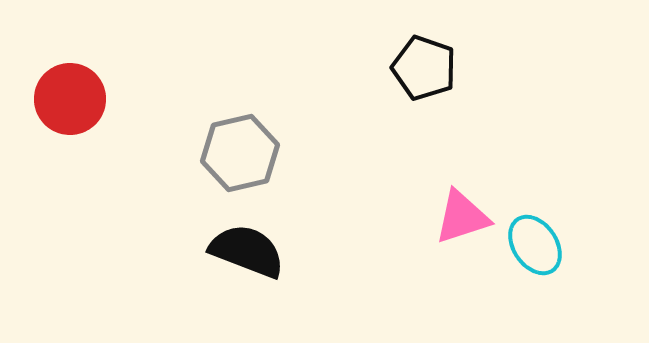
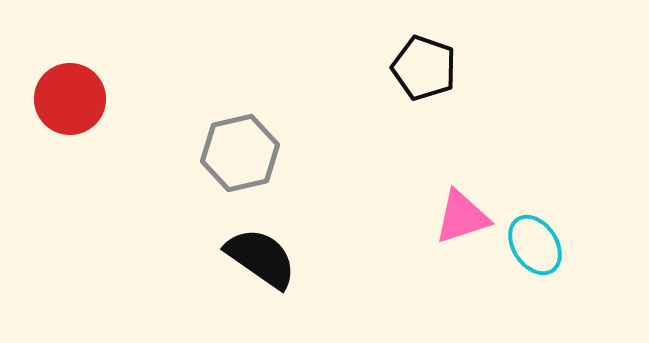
black semicircle: moved 14 px right, 7 px down; rotated 14 degrees clockwise
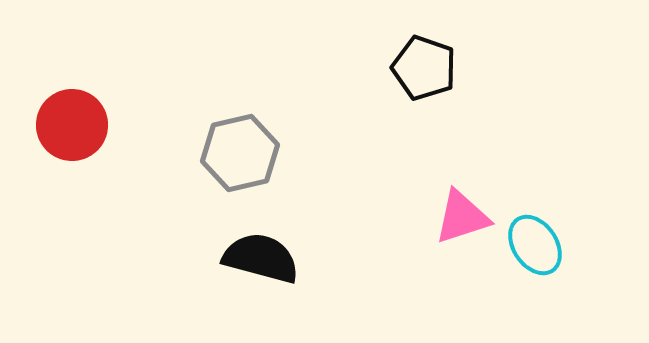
red circle: moved 2 px right, 26 px down
black semicircle: rotated 20 degrees counterclockwise
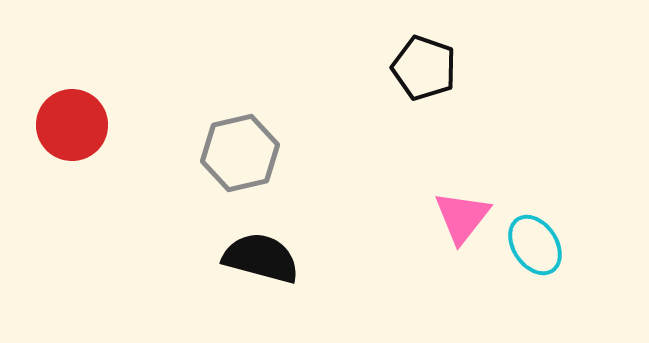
pink triangle: rotated 34 degrees counterclockwise
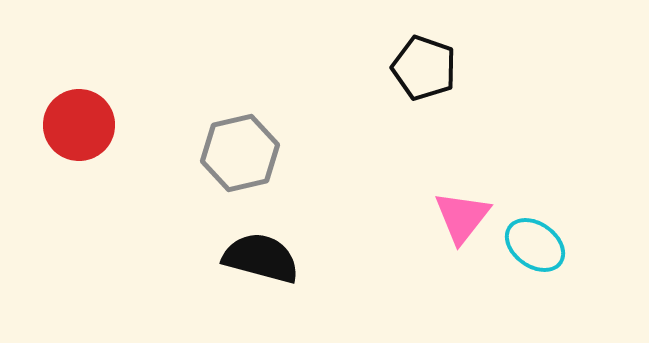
red circle: moved 7 px right
cyan ellipse: rotated 20 degrees counterclockwise
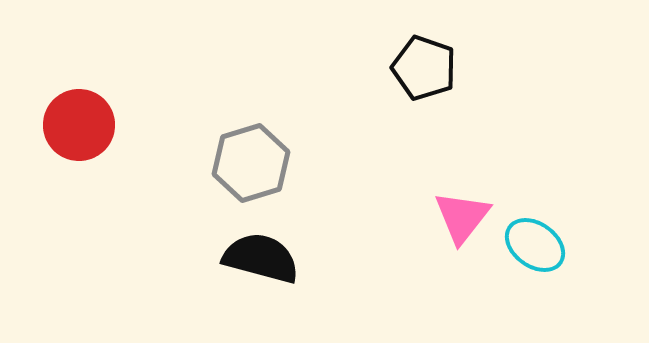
gray hexagon: moved 11 px right, 10 px down; rotated 4 degrees counterclockwise
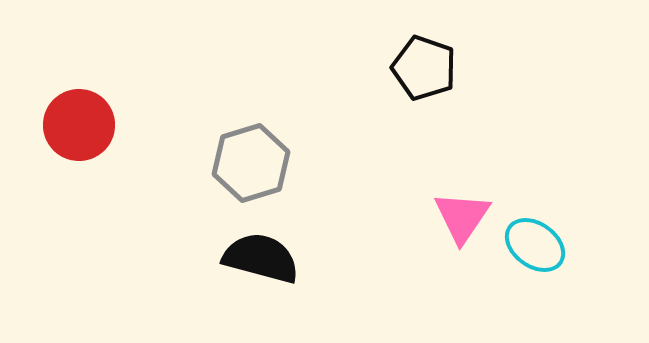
pink triangle: rotated 4 degrees counterclockwise
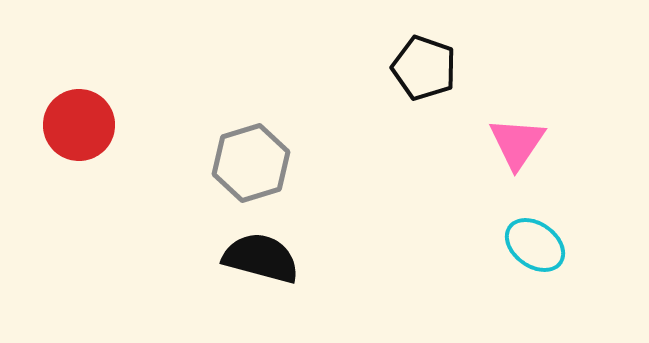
pink triangle: moved 55 px right, 74 px up
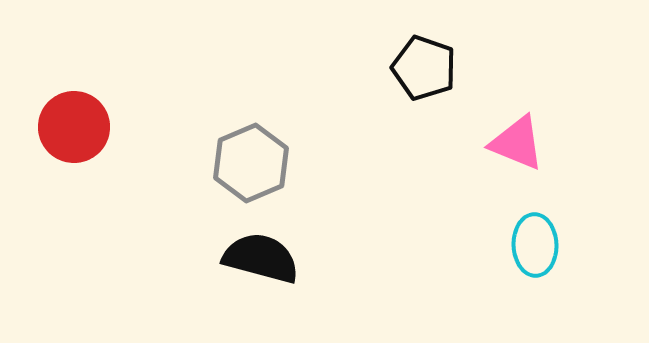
red circle: moved 5 px left, 2 px down
pink triangle: rotated 42 degrees counterclockwise
gray hexagon: rotated 6 degrees counterclockwise
cyan ellipse: rotated 52 degrees clockwise
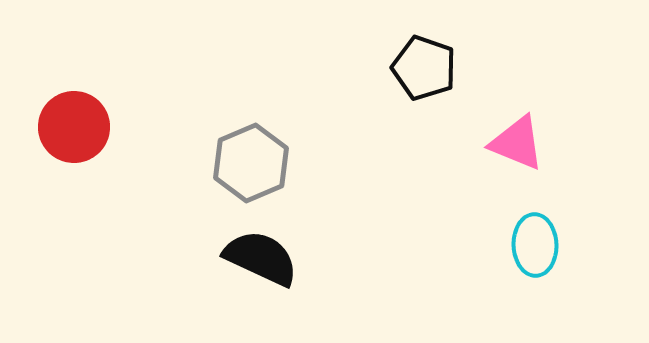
black semicircle: rotated 10 degrees clockwise
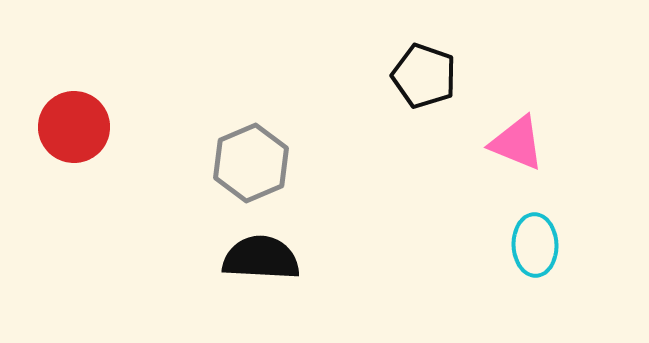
black pentagon: moved 8 px down
black semicircle: rotated 22 degrees counterclockwise
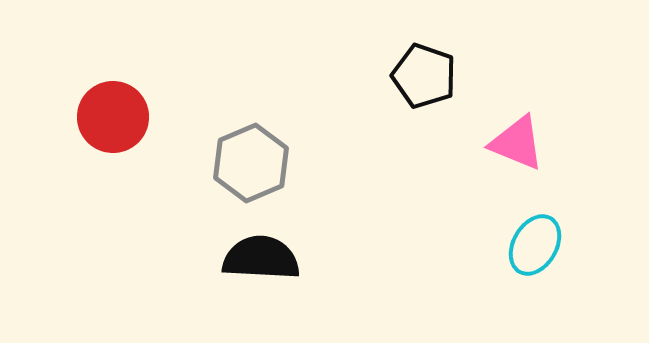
red circle: moved 39 px right, 10 px up
cyan ellipse: rotated 32 degrees clockwise
